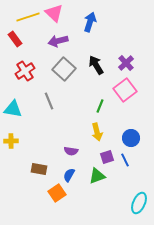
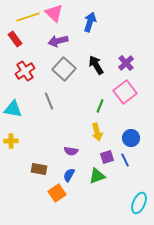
pink square: moved 2 px down
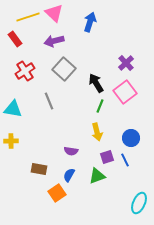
purple arrow: moved 4 px left
black arrow: moved 18 px down
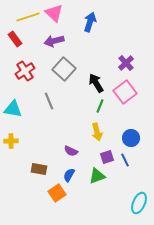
purple semicircle: rotated 16 degrees clockwise
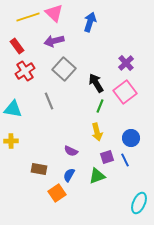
red rectangle: moved 2 px right, 7 px down
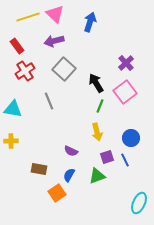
pink triangle: moved 1 px right, 1 px down
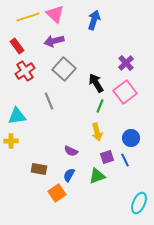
blue arrow: moved 4 px right, 2 px up
cyan triangle: moved 4 px right, 7 px down; rotated 18 degrees counterclockwise
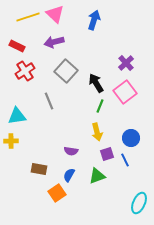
purple arrow: moved 1 px down
red rectangle: rotated 28 degrees counterclockwise
gray square: moved 2 px right, 2 px down
purple semicircle: rotated 16 degrees counterclockwise
purple square: moved 3 px up
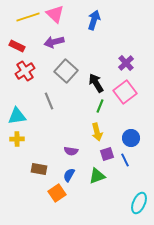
yellow cross: moved 6 px right, 2 px up
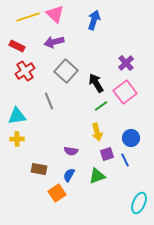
green line: moved 1 px right; rotated 32 degrees clockwise
